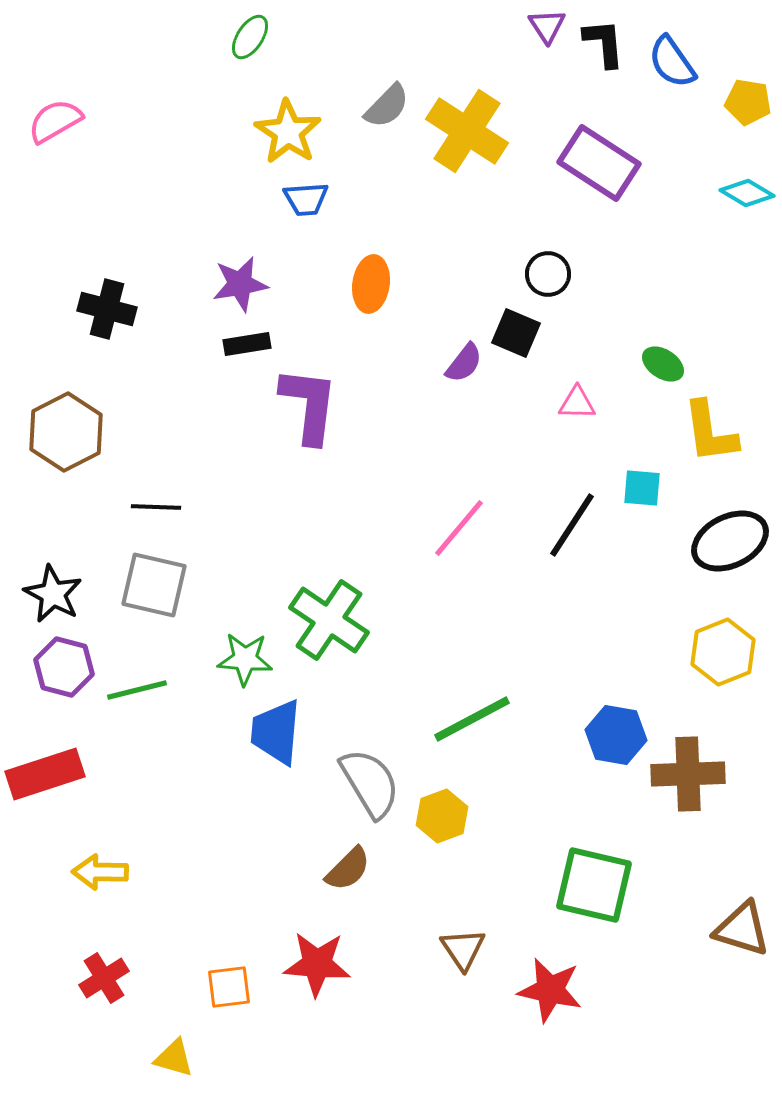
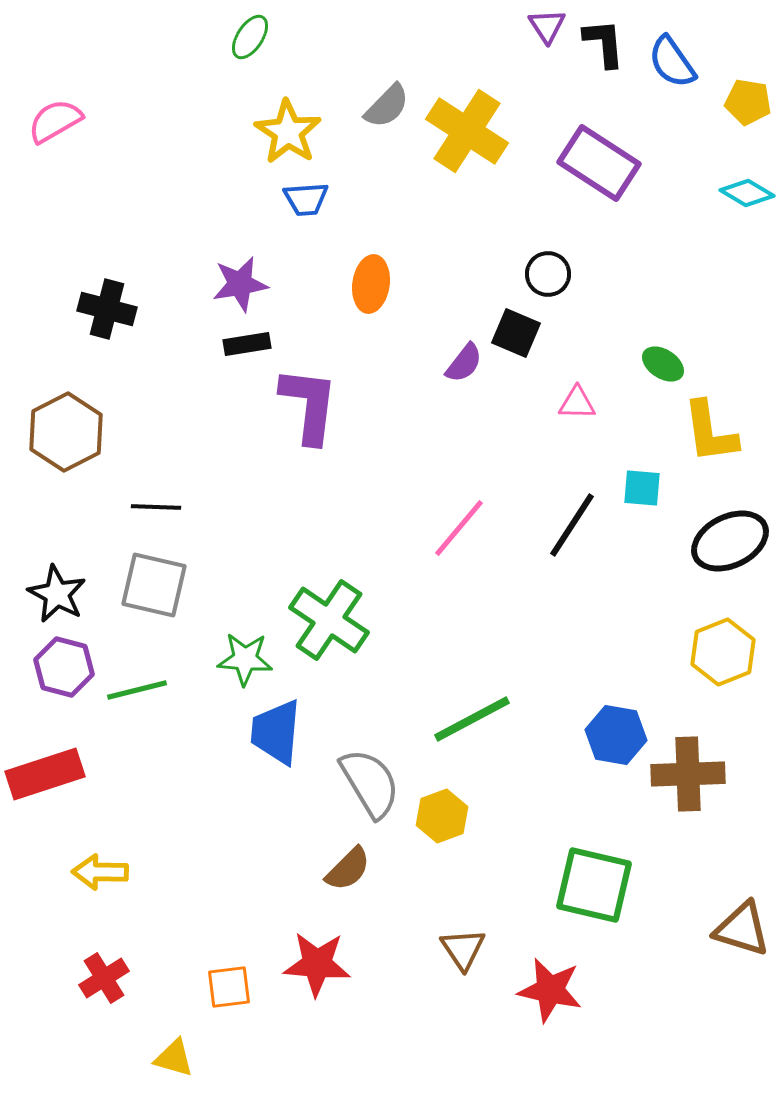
black star at (53, 594): moved 4 px right
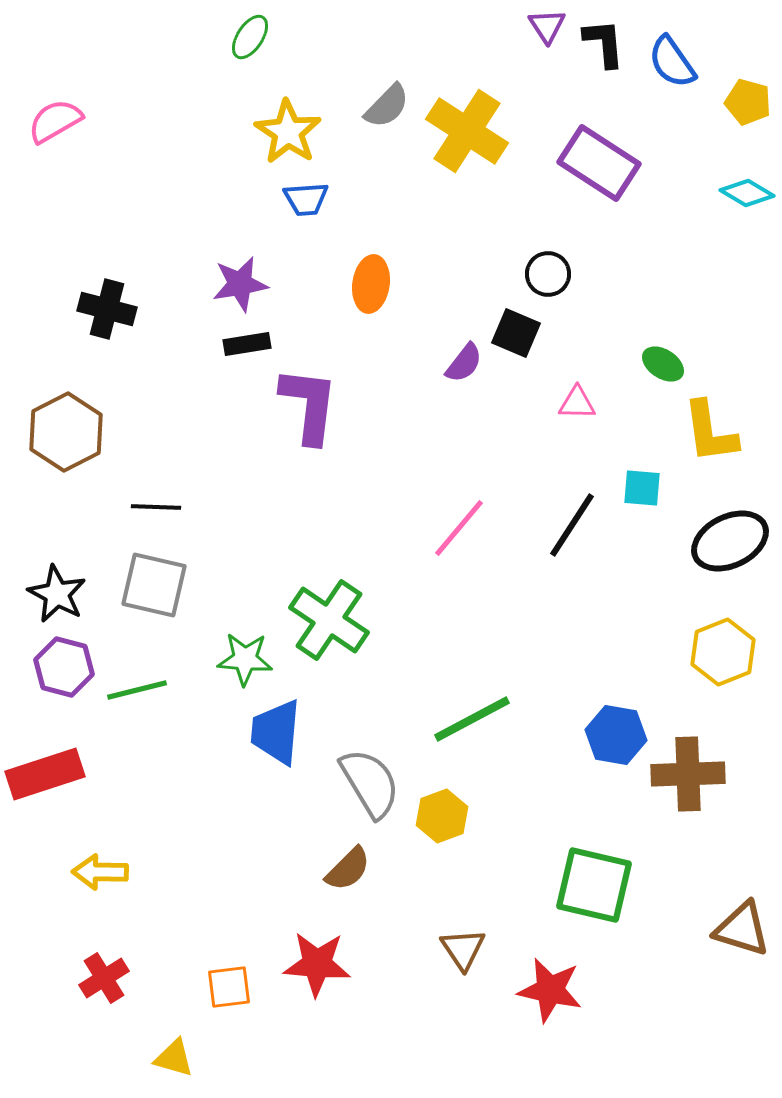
yellow pentagon at (748, 102): rotated 6 degrees clockwise
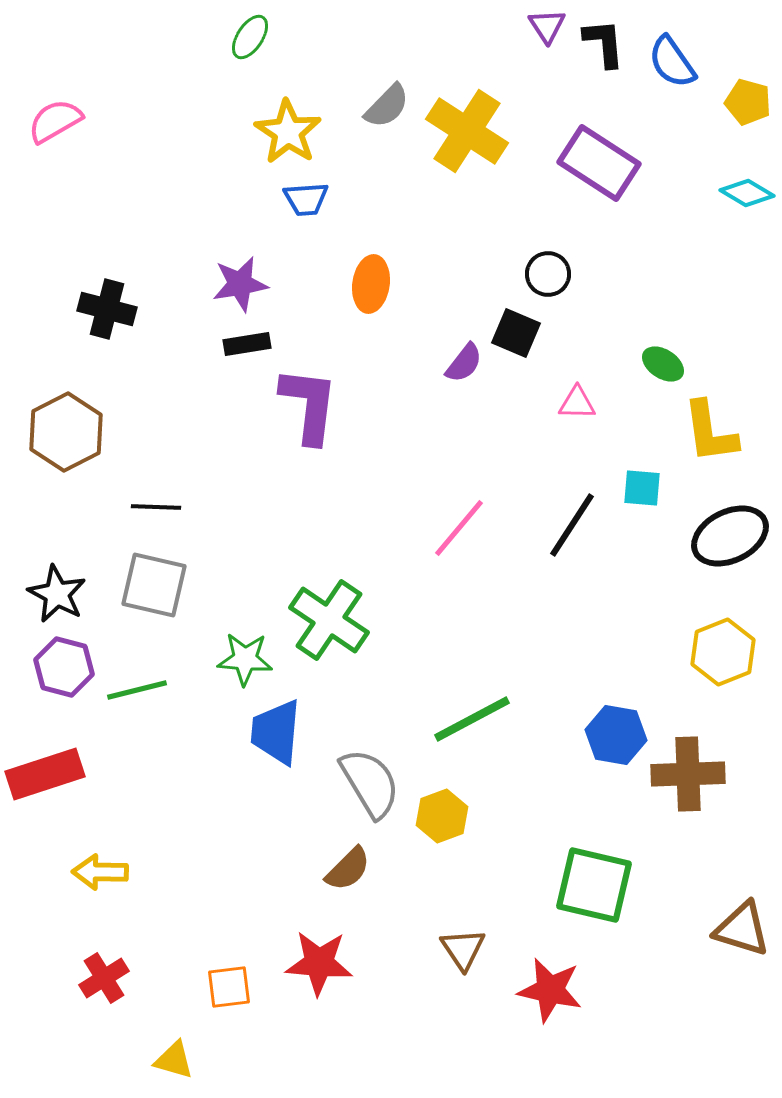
black ellipse at (730, 541): moved 5 px up
red star at (317, 964): moved 2 px right, 1 px up
yellow triangle at (174, 1058): moved 2 px down
